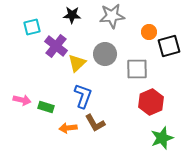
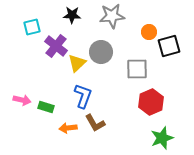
gray circle: moved 4 px left, 2 px up
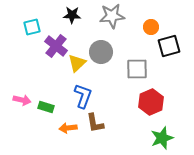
orange circle: moved 2 px right, 5 px up
brown L-shape: rotated 20 degrees clockwise
